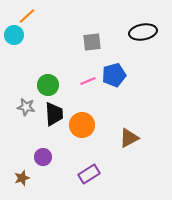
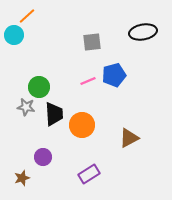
green circle: moved 9 px left, 2 px down
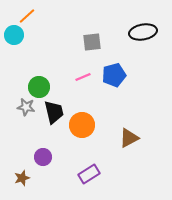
pink line: moved 5 px left, 4 px up
black trapezoid: moved 2 px up; rotated 10 degrees counterclockwise
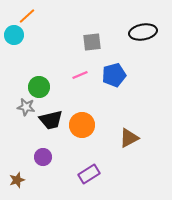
pink line: moved 3 px left, 2 px up
black trapezoid: moved 3 px left, 8 px down; rotated 90 degrees clockwise
brown star: moved 5 px left, 2 px down
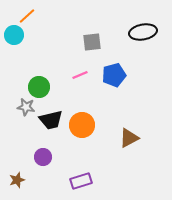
purple rectangle: moved 8 px left, 7 px down; rotated 15 degrees clockwise
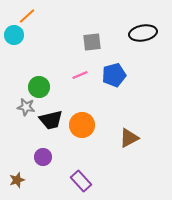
black ellipse: moved 1 px down
purple rectangle: rotated 65 degrees clockwise
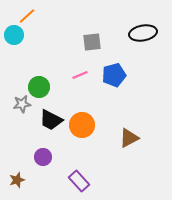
gray star: moved 4 px left, 3 px up; rotated 18 degrees counterclockwise
black trapezoid: rotated 40 degrees clockwise
purple rectangle: moved 2 px left
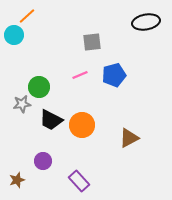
black ellipse: moved 3 px right, 11 px up
purple circle: moved 4 px down
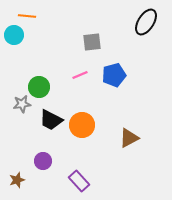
orange line: rotated 48 degrees clockwise
black ellipse: rotated 48 degrees counterclockwise
